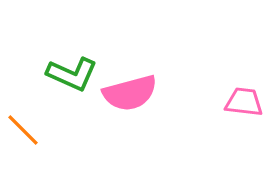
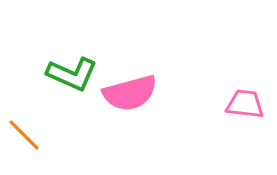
pink trapezoid: moved 1 px right, 2 px down
orange line: moved 1 px right, 5 px down
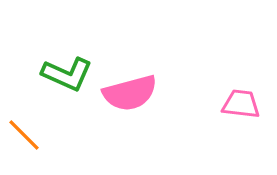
green L-shape: moved 5 px left
pink trapezoid: moved 4 px left
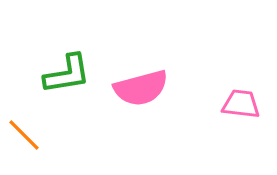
green L-shape: rotated 33 degrees counterclockwise
pink semicircle: moved 11 px right, 5 px up
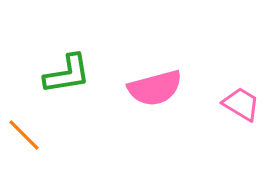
pink semicircle: moved 14 px right
pink trapezoid: rotated 24 degrees clockwise
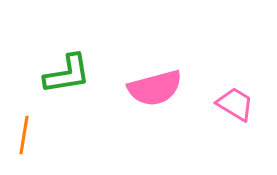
pink trapezoid: moved 6 px left
orange line: rotated 54 degrees clockwise
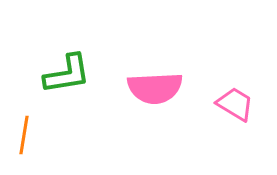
pink semicircle: rotated 12 degrees clockwise
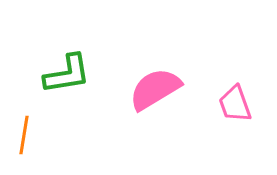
pink semicircle: moved 1 px down; rotated 152 degrees clockwise
pink trapezoid: rotated 141 degrees counterclockwise
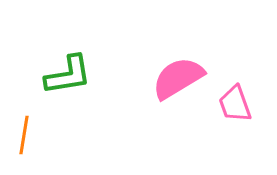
green L-shape: moved 1 px right, 1 px down
pink semicircle: moved 23 px right, 11 px up
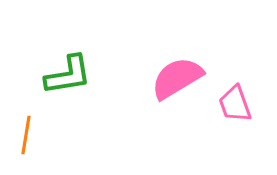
pink semicircle: moved 1 px left
orange line: moved 2 px right
